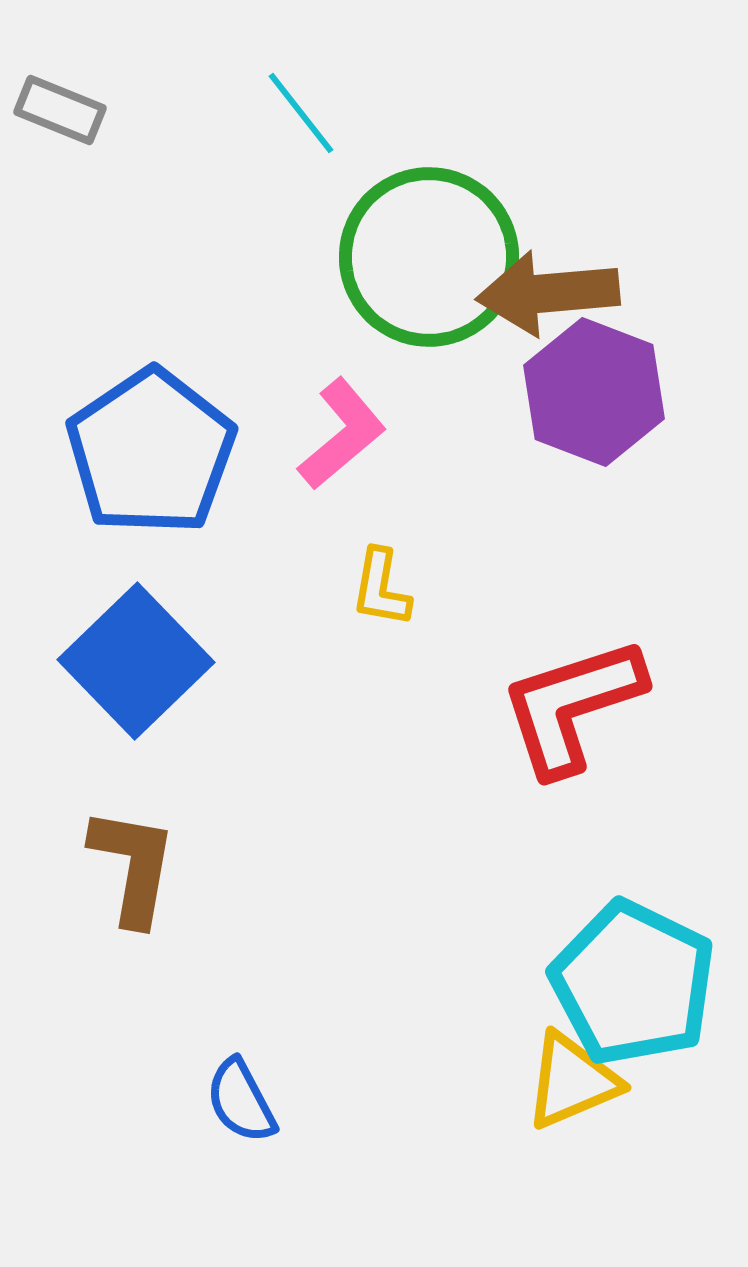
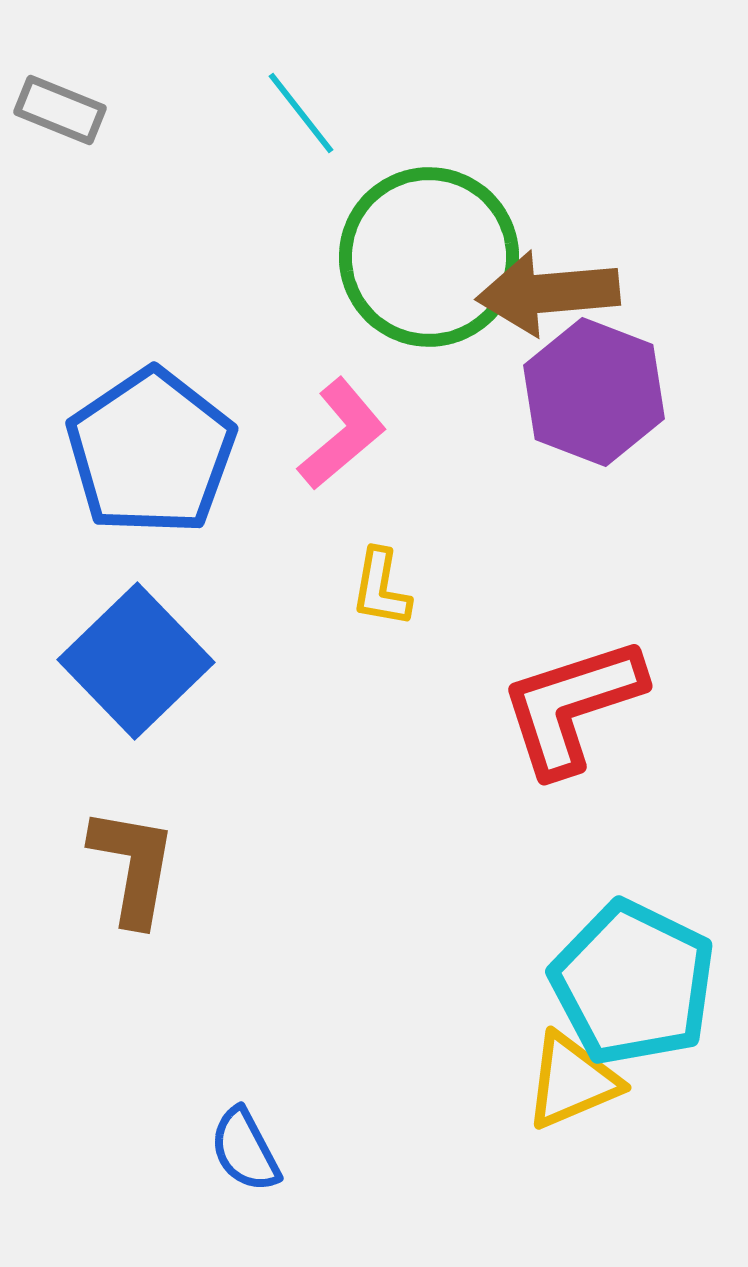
blue semicircle: moved 4 px right, 49 px down
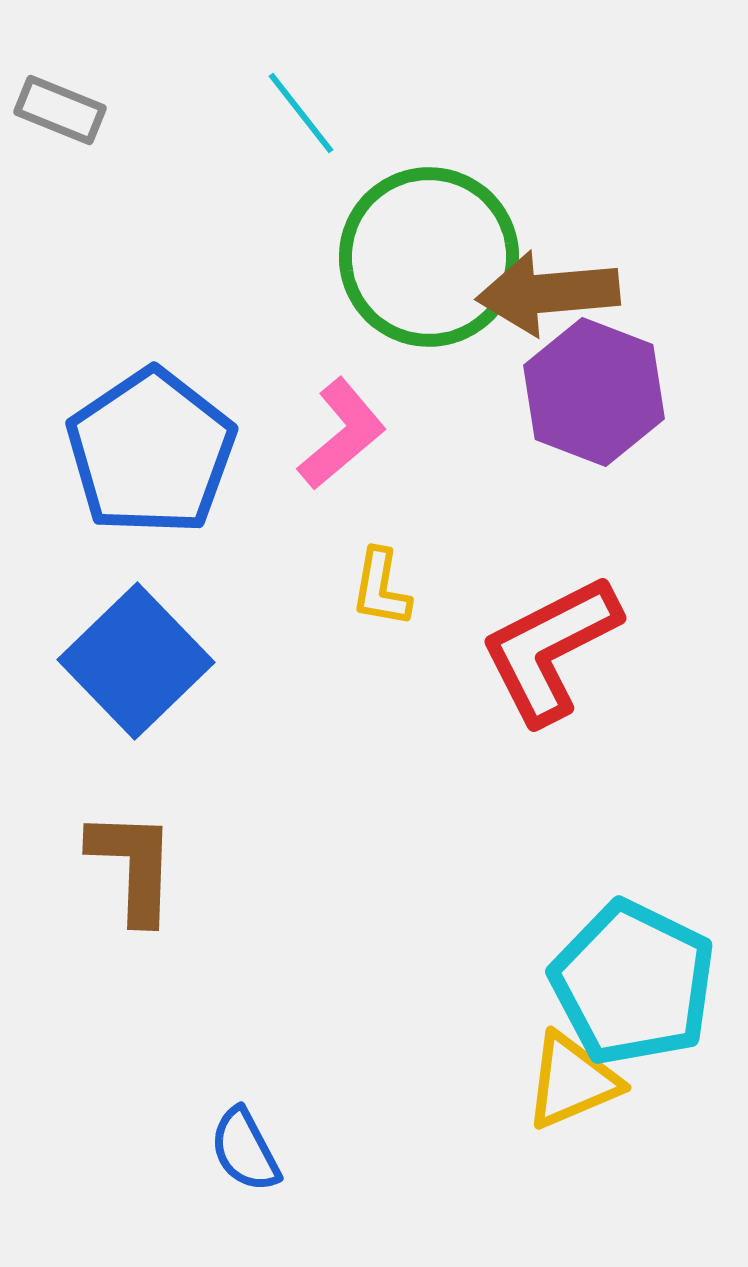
red L-shape: moved 22 px left, 57 px up; rotated 9 degrees counterclockwise
brown L-shape: rotated 8 degrees counterclockwise
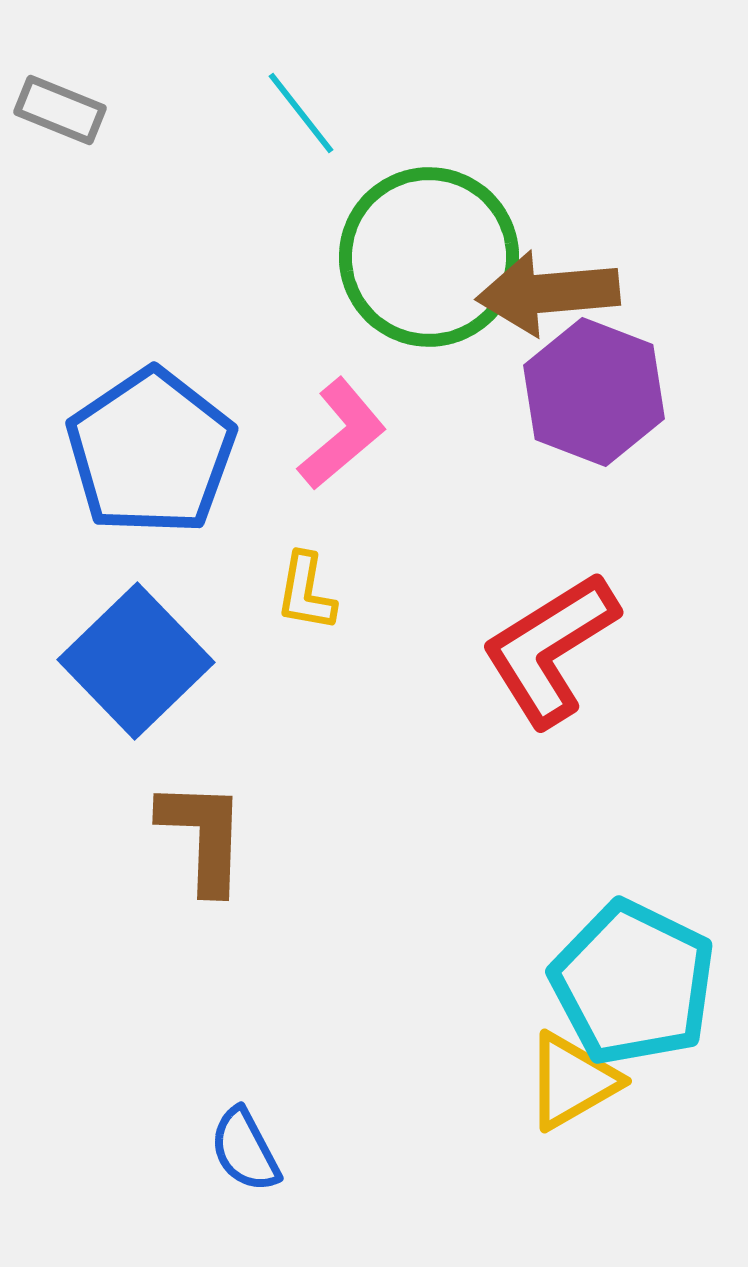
yellow L-shape: moved 75 px left, 4 px down
red L-shape: rotated 5 degrees counterclockwise
brown L-shape: moved 70 px right, 30 px up
yellow triangle: rotated 7 degrees counterclockwise
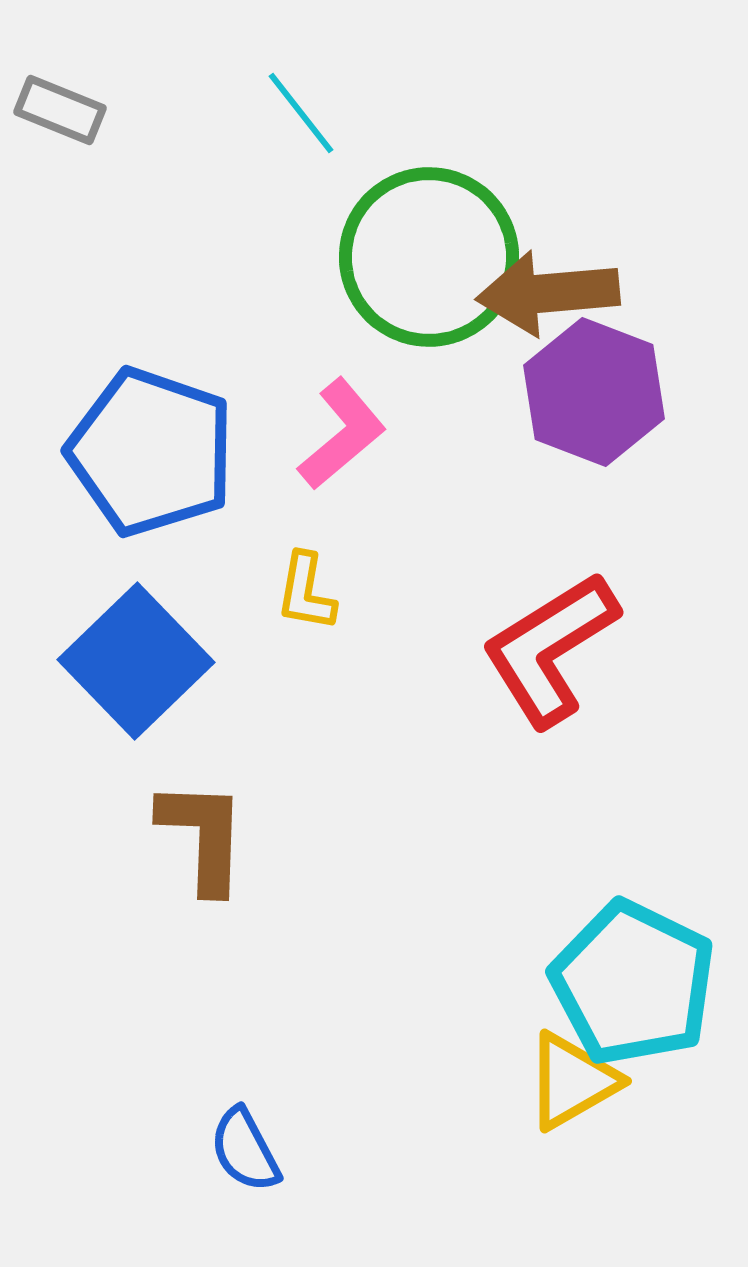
blue pentagon: rotated 19 degrees counterclockwise
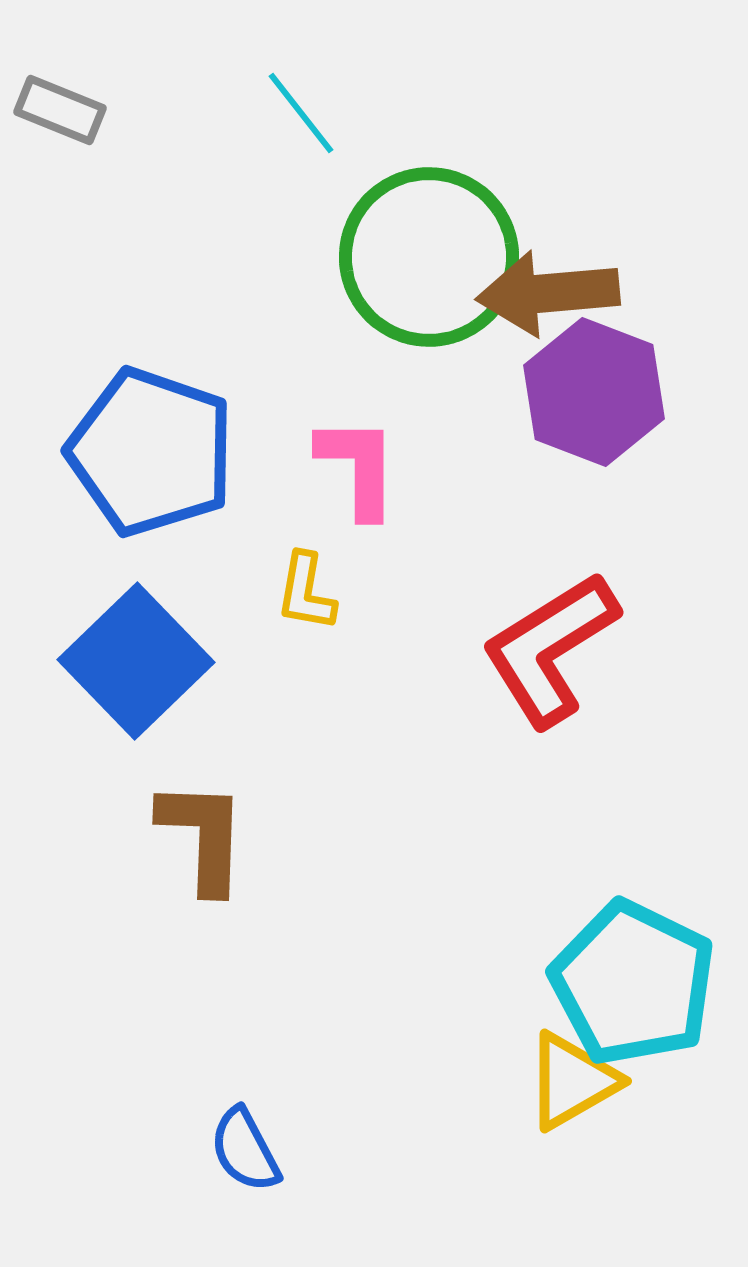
pink L-shape: moved 16 px right, 33 px down; rotated 50 degrees counterclockwise
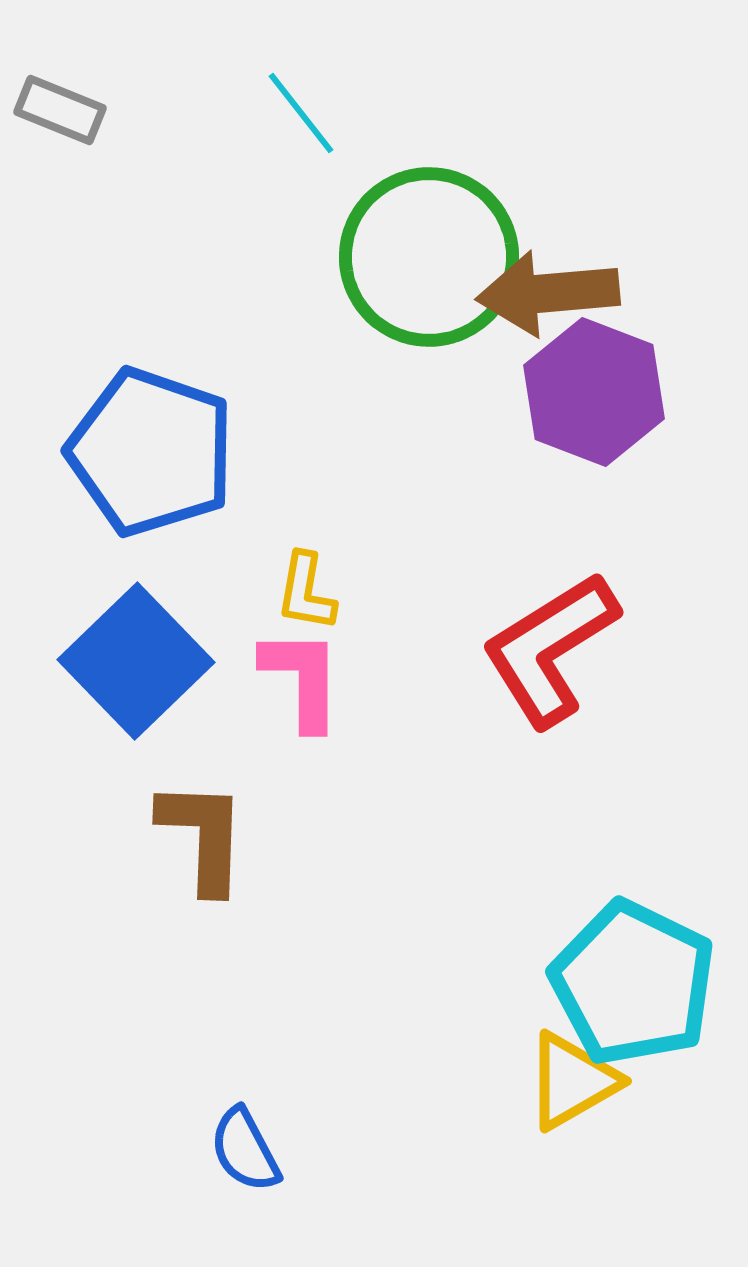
pink L-shape: moved 56 px left, 212 px down
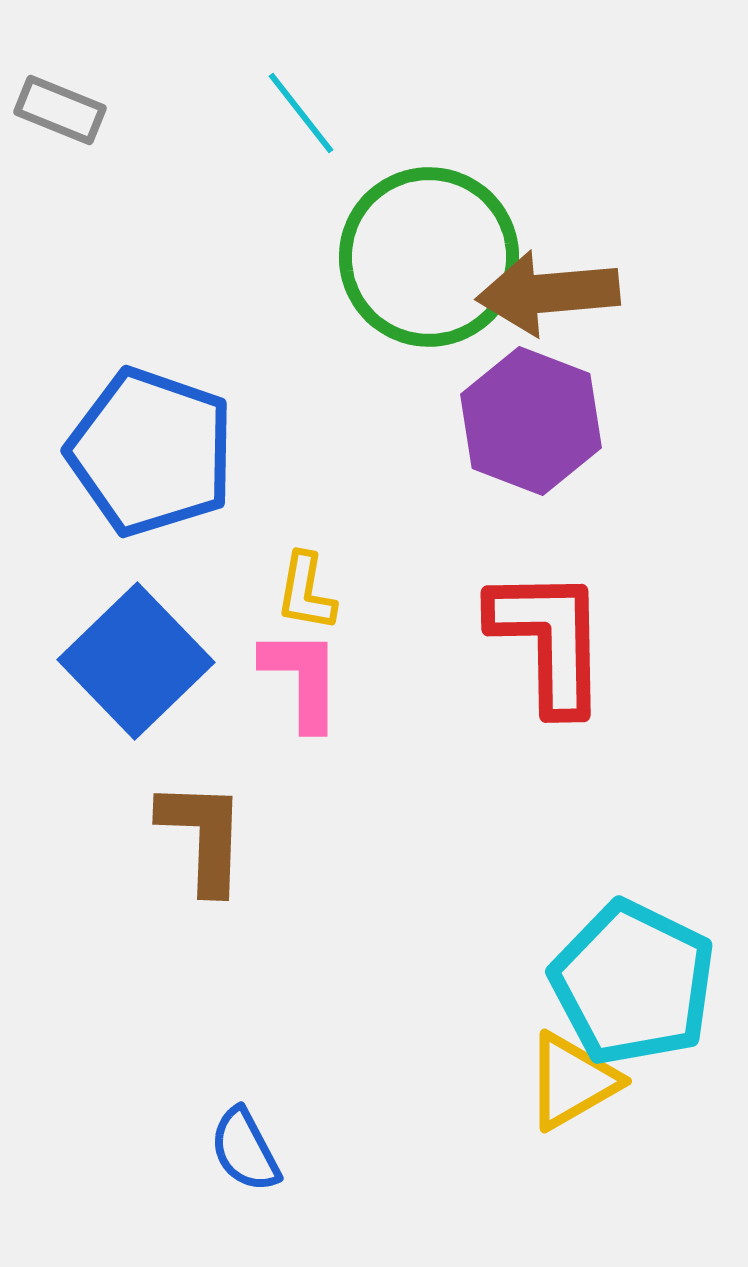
purple hexagon: moved 63 px left, 29 px down
red L-shape: moved 1 px left, 9 px up; rotated 121 degrees clockwise
